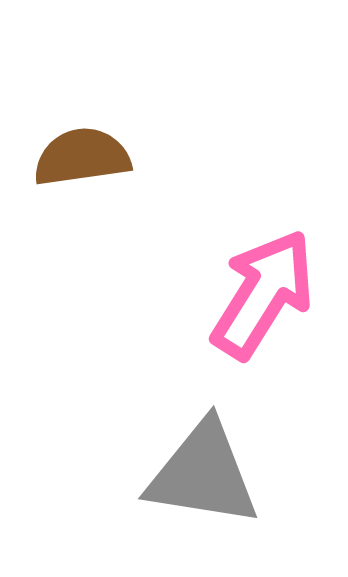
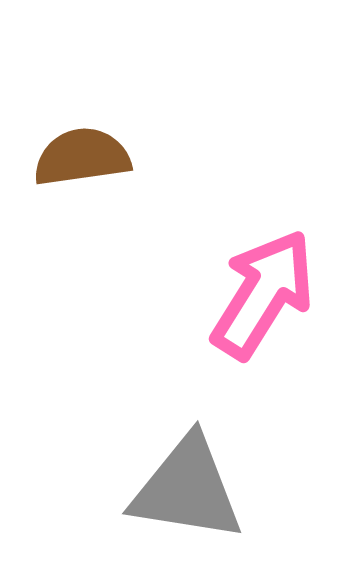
gray triangle: moved 16 px left, 15 px down
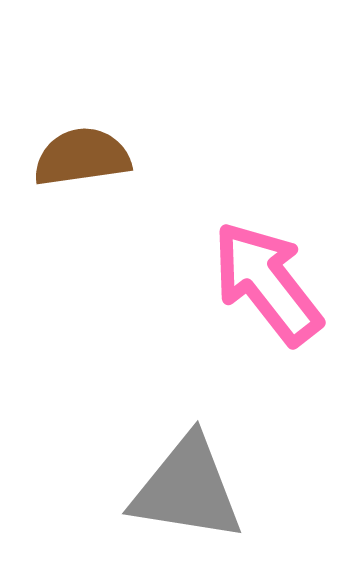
pink arrow: moved 4 px right, 11 px up; rotated 70 degrees counterclockwise
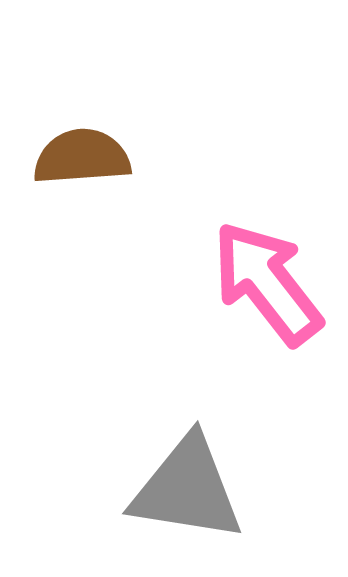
brown semicircle: rotated 4 degrees clockwise
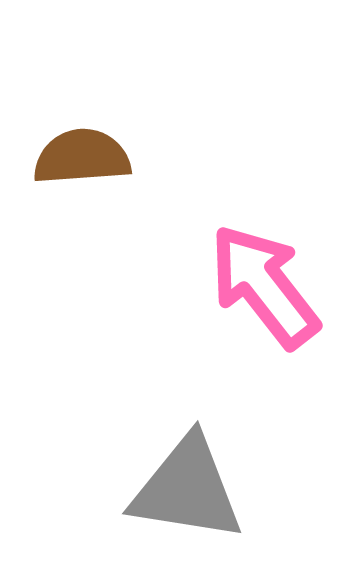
pink arrow: moved 3 px left, 3 px down
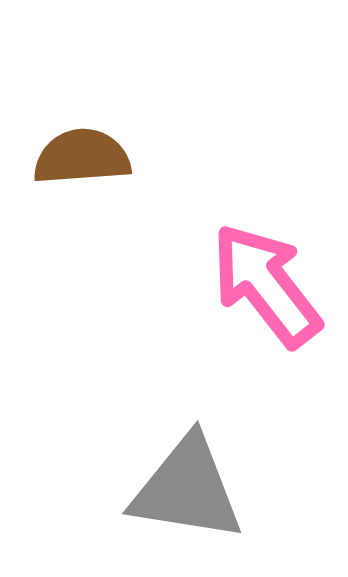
pink arrow: moved 2 px right, 1 px up
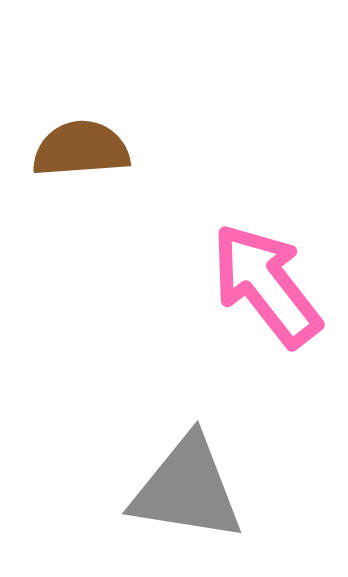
brown semicircle: moved 1 px left, 8 px up
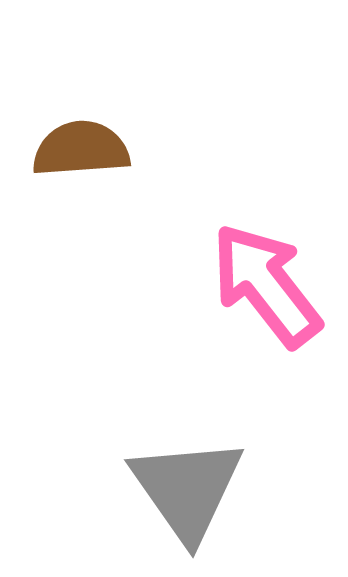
gray triangle: rotated 46 degrees clockwise
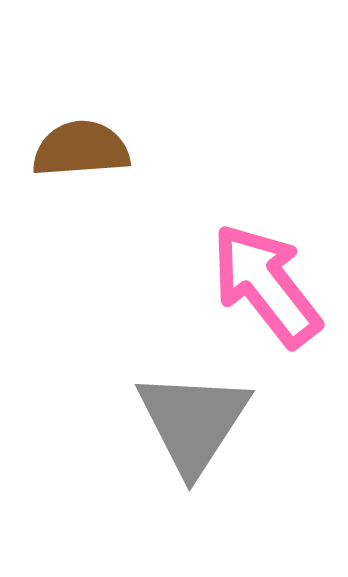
gray triangle: moved 6 px right, 67 px up; rotated 8 degrees clockwise
